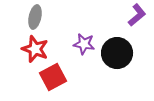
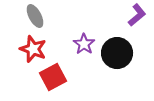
gray ellipse: moved 1 px up; rotated 40 degrees counterclockwise
purple star: rotated 25 degrees clockwise
red star: moved 2 px left
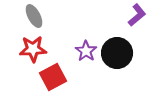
gray ellipse: moved 1 px left
purple star: moved 2 px right, 7 px down
red star: rotated 24 degrees counterclockwise
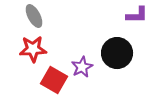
purple L-shape: rotated 40 degrees clockwise
purple star: moved 4 px left, 16 px down; rotated 10 degrees clockwise
red square: moved 1 px right, 3 px down; rotated 32 degrees counterclockwise
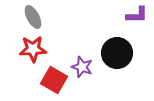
gray ellipse: moved 1 px left, 1 px down
purple star: rotated 25 degrees counterclockwise
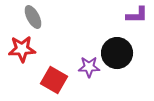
red star: moved 11 px left
purple star: moved 7 px right; rotated 20 degrees counterclockwise
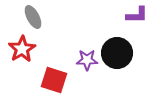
red star: rotated 28 degrees counterclockwise
purple star: moved 2 px left, 7 px up
red square: rotated 12 degrees counterclockwise
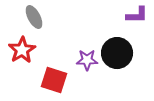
gray ellipse: moved 1 px right
red star: moved 1 px down
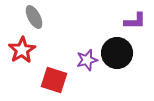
purple L-shape: moved 2 px left, 6 px down
purple star: rotated 15 degrees counterclockwise
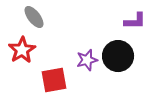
gray ellipse: rotated 10 degrees counterclockwise
black circle: moved 1 px right, 3 px down
red square: rotated 28 degrees counterclockwise
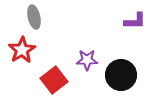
gray ellipse: rotated 25 degrees clockwise
black circle: moved 3 px right, 19 px down
purple star: rotated 15 degrees clockwise
red square: rotated 28 degrees counterclockwise
